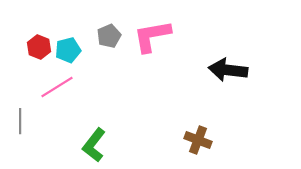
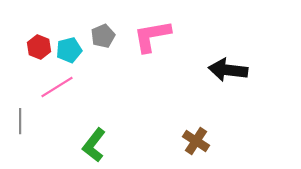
gray pentagon: moved 6 px left
cyan pentagon: moved 1 px right
brown cross: moved 2 px left, 1 px down; rotated 12 degrees clockwise
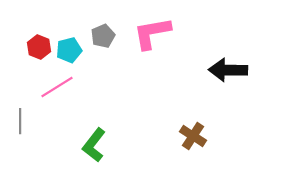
pink L-shape: moved 3 px up
black arrow: rotated 6 degrees counterclockwise
brown cross: moved 3 px left, 5 px up
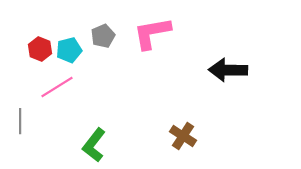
red hexagon: moved 1 px right, 2 px down
brown cross: moved 10 px left
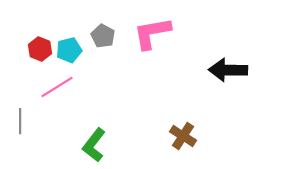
gray pentagon: rotated 20 degrees counterclockwise
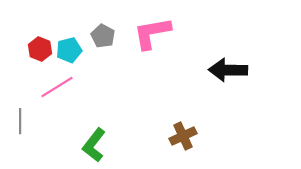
brown cross: rotated 32 degrees clockwise
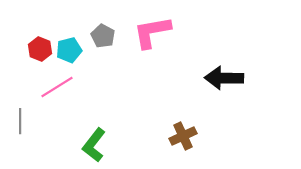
pink L-shape: moved 1 px up
black arrow: moved 4 px left, 8 px down
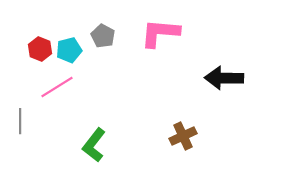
pink L-shape: moved 8 px right, 1 px down; rotated 15 degrees clockwise
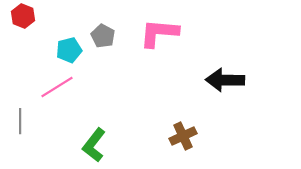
pink L-shape: moved 1 px left
red hexagon: moved 17 px left, 33 px up
black arrow: moved 1 px right, 2 px down
